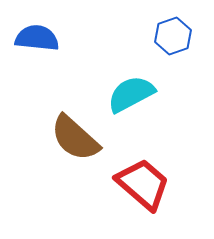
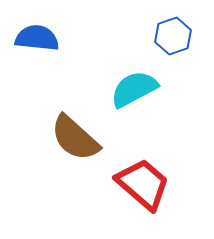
cyan semicircle: moved 3 px right, 5 px up
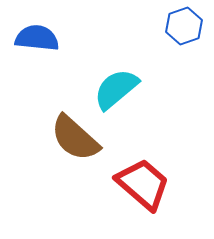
blue hexagon: moved 11 px right, 10 px up
cyan semicircle: moved 18 px left; rotated 12 degrees counterclockwise
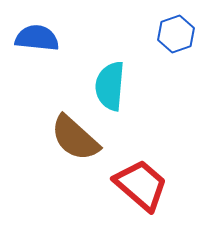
blue hexagon: moved 8 px left, 8 px down
cyan semicircle: moved 6 px left, 3 px up; rotated 45 degrees counterclockwise
red trapezoid: moved 2 px left, 1 px down
